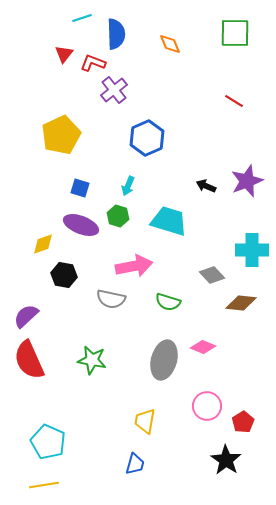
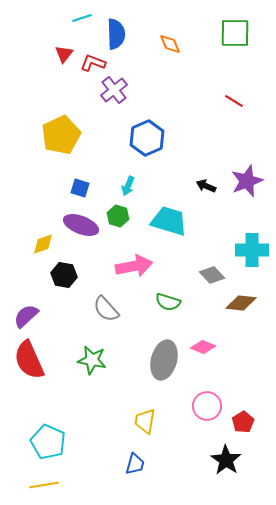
gray semicircle: moved 5 px left, 10 px down; rotated 36 degrees clockwise
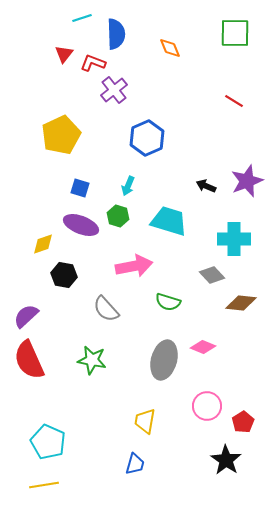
orange diamond: moved 4 px down
cyan cross: moved 18 px left, 11 px up
